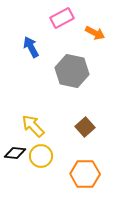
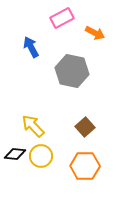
black diamond: moved 1 px down
orange hexagon: moved 8 px up
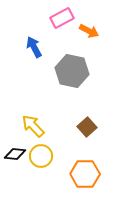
orange arrow: moved 6 px left, 2 px up
blue arrow: moved 3 px right
brown square: moved 2 px right
orange hexagon: moved 8 px down
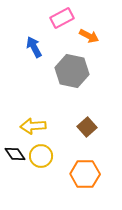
orange arrow: moved 5 px down
yellow arrow: rotated 50 degrees counterclockwise
black diamond: rotated 50 degrees clockwise
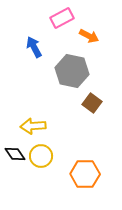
brown square: moved 5 px right, 24 px up; rotated 12 degrees counterclockwise
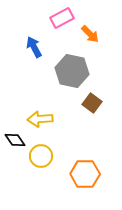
orange arrow: moved 1 px right, 2 px up; rotated 18 degrees clockwise
yellow arrow: moved 7 px right, 7 px up
black diamond: moved 14 px up
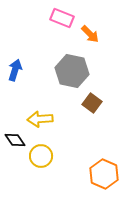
pink rectangle: rotated 50 degrees clockwise
blue arrow: moved 19 px left, 23 px down; rotated 45 degrees clockwise
orange hexagon: moved 19 px right; rotated 24 degrees clockwise
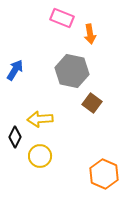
orange arrow: rotated 36 degrees clockwise
blue arrow: rotated 15 degrees clockwise
black diamond: moved 3 px up; rotated 60 degrees clockwise
yellow circle: moved 1 px left
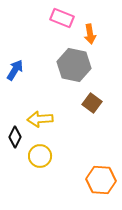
gray hexagon: moved 2 px right, 6 px up
orange hexagon: moved 3 px left, 6 px down; rotated 20 degrees counterclockwise
